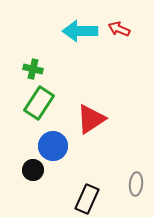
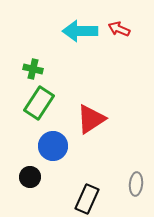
black circle: moved 3 px left, 7 px down
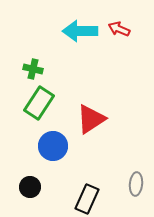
black circle: moved 10 px down
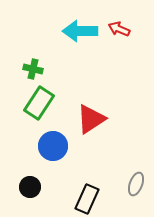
gray ellipse: rotated 15 degrees clockwise
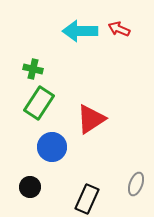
blue circle: moved 1 px left, 1 px down
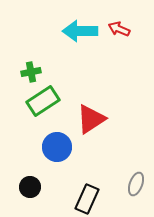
green cross: moved 2 px left, 3 px down; rotated 24 degrees counterclockwise
green rectangle: moved 4 px right, 2 px up; rotated 24 degrees clockwise
blue circle: moved 5 px right
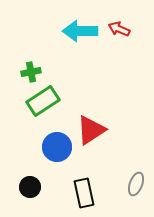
red triangle: moved 11 px down
black rectangle: moved 3 px left, 6 px up; rotated 36 degrees counterclockwise
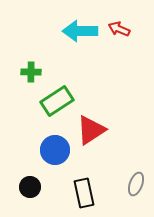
green cross: rotated 12 degrees clockwise
green rectangle: moved 14 px right
blue circle: moved 2 px left, 3 px down
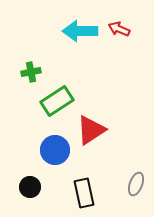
green cross: rotated 12 degrees counterclockwise
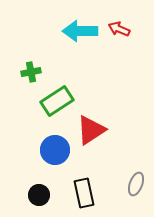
black circle: moved 9 px right, 8 px down
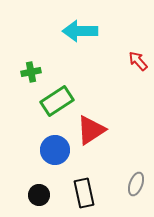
red arrow: moved 19 px right, 32 px down; rotated 25 degrees clockwise
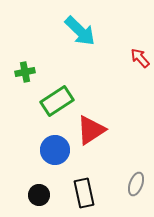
cyan arrow: rotated 136 degrees counterclockwise
red arrow: moved 2 px right, 3 px up
green cross: moved 6 px left
